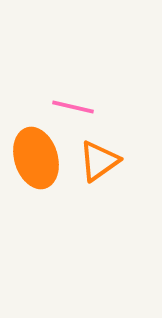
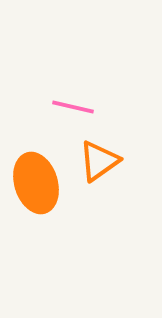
orange ellipse: moved 25 px down
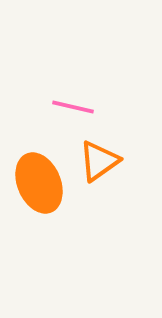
orange ellipse: moved 3 px right; rotated 6 degrees counterclockwise
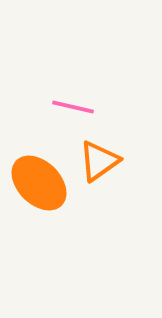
orange ellipse: rotated 22 degrees counterclockwise
